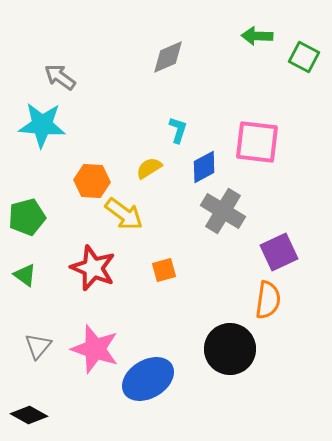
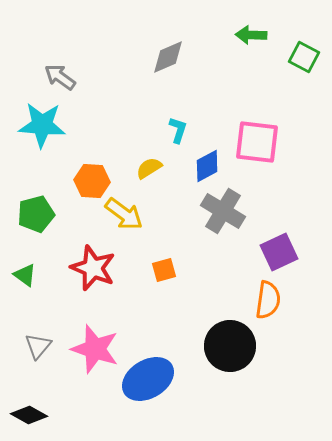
green arrow: moved 6 px left, 1 px up
blue diamond: moved 3 px right, 1 px up
green pentagon: moved 9 px right, 3 px up
black circle: moved 3 px up
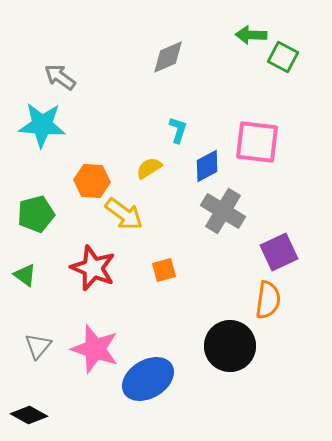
green square: moved 21 px left
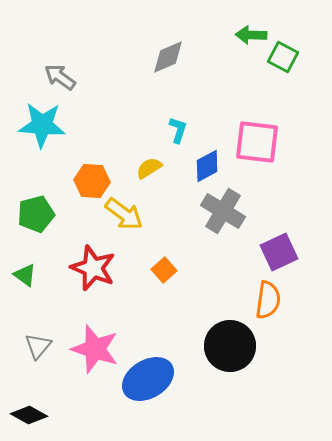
orange square: rotated 25 degrees counterclockwise
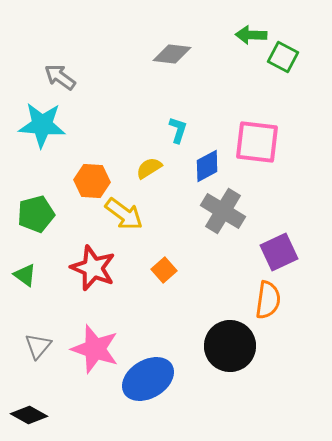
gray diamond: moved 4 px right, 3 px up; rotated 30 degrees clockwise
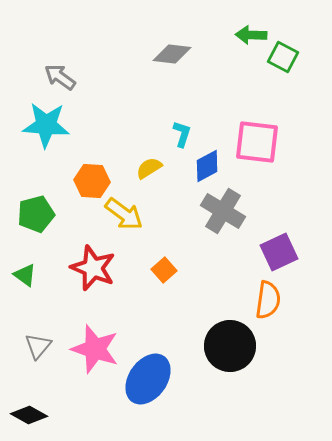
cyan star: moved 4 px right
cyan L-shape: moved 4 px right, 4 px down
blue ellipse: rotated 24 degrees counterclockwise
